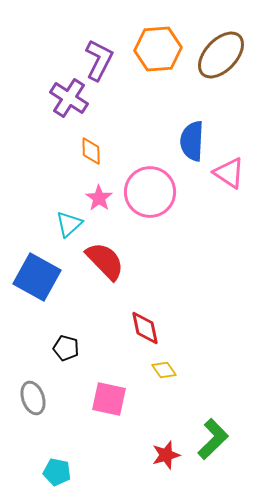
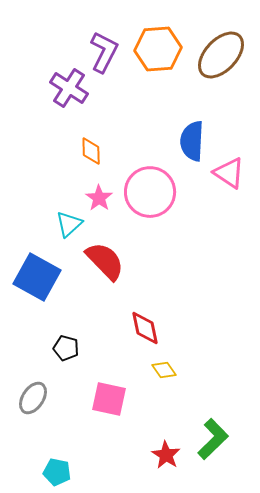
purple L-shape: moved 5 px right, 8 px up
purple cross: moved 10 px up
gray ellipse: rotated 52 degrees clockwise
red star: rotated 24 degrees counterclockwise
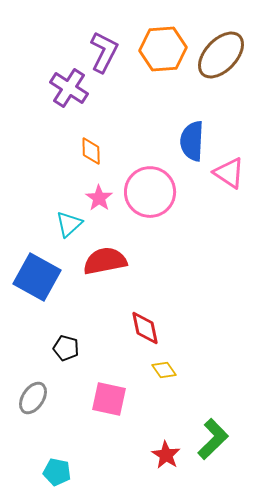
orange hexagon: moved 5 px right
red semicircle: rotated 57 degrees counterclockwise
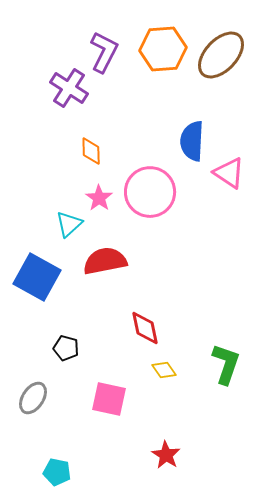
green L-shape: moved 13 px right, 75 px up; rotated 27 degrees counterclockwise
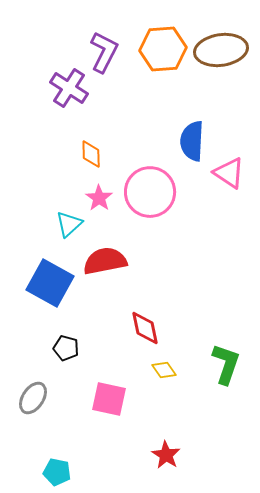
brown ellipse: moved 5 px up; rotated 39 degrees clockwise
orange diamond: moved 3 px down
blue square: moved 13 px right, 6 px down
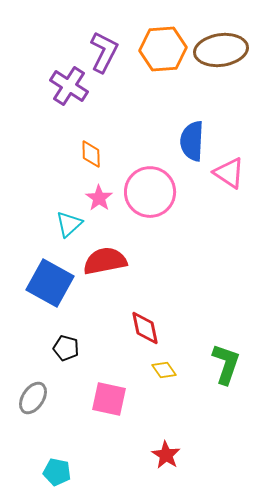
purple cross: moved 2 px up
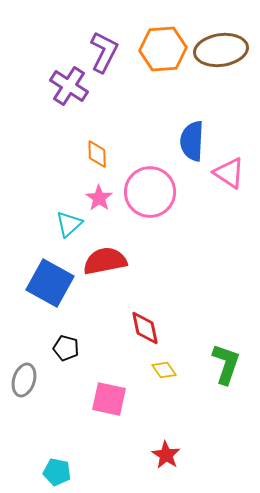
orange diamond: moved 6 px right
gray ellipse: moved 9 px left, 18 px up; rotated 16 degrees counterclockwise
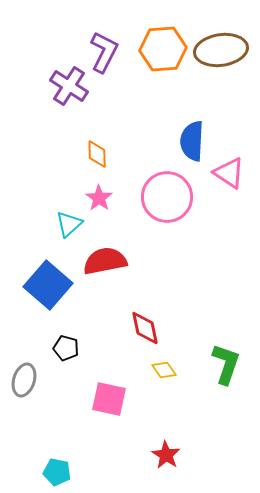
pink circle: moved 17 px right, 5 px down
blue square: moved 2 px left, 2 px down; rotated 12 degrees clockwise
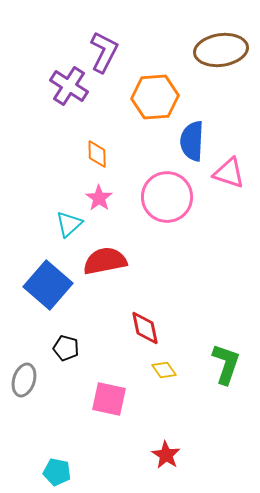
orange hexagon: moved 8 px left, 48 px down
pink triangle: rotated 16 degrees counterclockwise
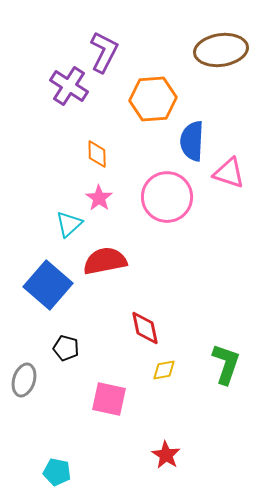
orange hexagon: moved 2 px left, 2 px down
yellow diamond: rotated 65 degrees counterclockwise
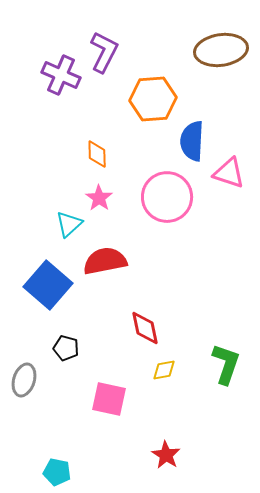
purple cross: moved 8 px left, 11 px up; rotated 9 degrees counterclockwise
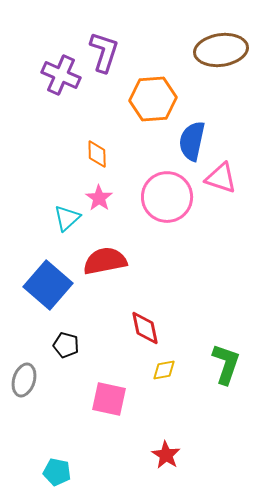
purple L-shape: rotated 9 degrees counterclockwise
blue semicircle: rotated 9 degrees clockwise
pink triangle: moved 8 px left, 5 px down
cyan triangle: moved 2 px left, 6 px up
black pentagon: moved 3 px up
